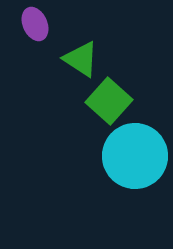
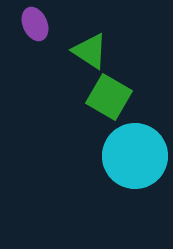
green triangle: moved 9 px right, 8 px up
green square: moved 4 px up; rotated 12 degrees counterclockwise
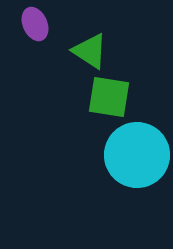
green square: rotated 21 degrees counterclockwise
cyan circle: moved 2 px right, 1 px up
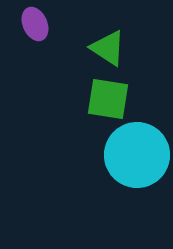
green triangle: moved 18 px right, 3 px up
green square: moved 1 px left, 2 px down
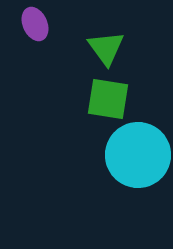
green triangle: moved 2 px left; rotated 21 degrees clockwise
cyan circle: moved 1 px right
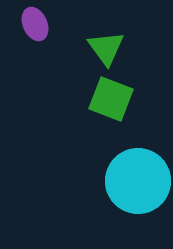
green square: moved 3 px right; rotated 12 degrees clockwise
cyan circle: moved 26 px down
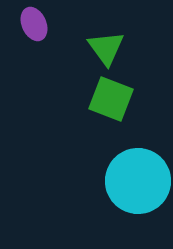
purple ellipse: moved 1 px left
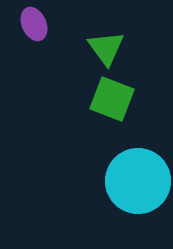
green square: moved 1 px right
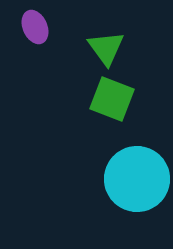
purple ellipse: moved 1 px right, 3 px down
cyan circle: moved 1 px left, 2 px up
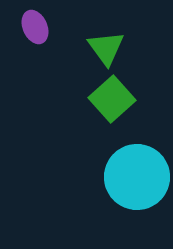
green square: rotated 27 degrees clockwise
cyan circle: moved 2 px up
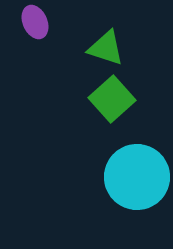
purple ellipse: moved 5 px up
green triangle: rotated 36 degrees counterclockwise
